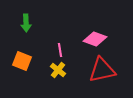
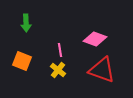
red triangle: rotated 32 degrees clockwise
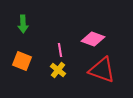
green arrow: moved 3 px left, 1 px down
pink diamond: moved 2 px left
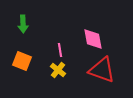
pink diamond: rotated 60 degrees clockwise
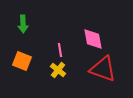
red triangle: moved 1 px right, 1 px up
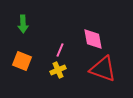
pink line: rotated 32 degrees clockwise
yellow cross: rotated 28 degrees clockwise
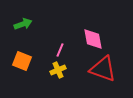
green arrow: rotated 108 degrees counterclockwise
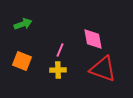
yellow cross: rotated 21 degrees clockwise
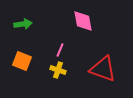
green arrow: rotated 12 degrees clockwise
pink diamond: moved 10 px left, 18 px up
yellow cross: rotated 21 degrees clockwise
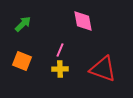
green arrow: rotated 36 degrees counterclockwise
yellow cross: moved 2 px right, 1 px up; rotated 21 degrees counterclockwise
